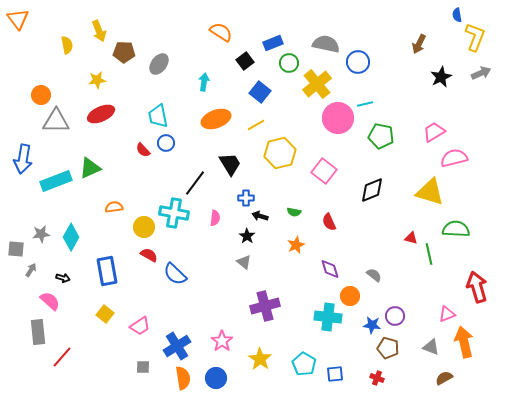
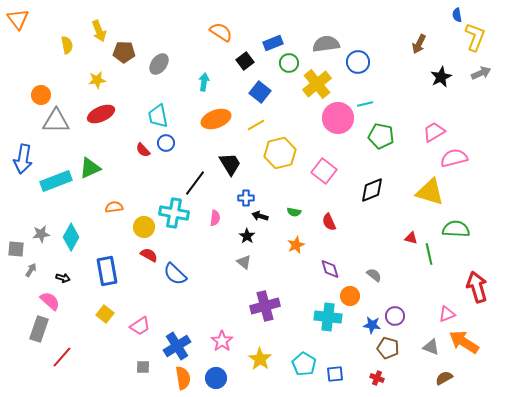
gray semicircle at (326, 44): rotated 20 degrees counterclockwise
gray rectangle at (38, 332): moved 1 px right, 3 px up; rotated 25 degrees clockwise
orange arrow at (464, 342): rotated 44 degrees counterclockwise
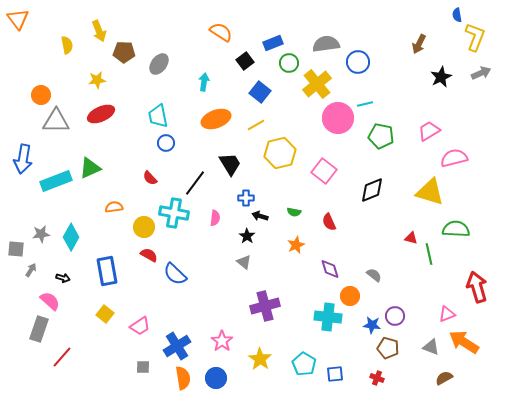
pink trapezoid at (434, 132): moved 5 px left, 1 px up
red semicircle at (143, 150): moved 7 px right, 28 px down
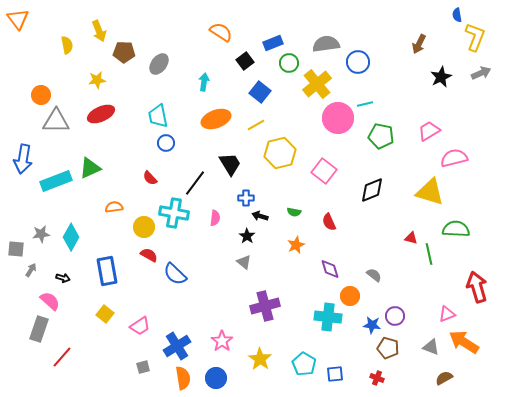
gray square at (143, 367): rotated 16 degrees counterclockwise
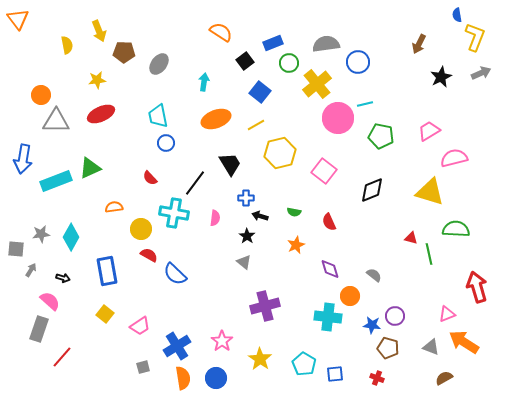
yellow circle at (144, 227): moved 3 px left, 2 px down
